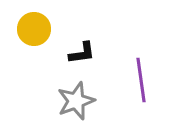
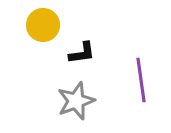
yellow circle: moved 9 px right, 4 px up
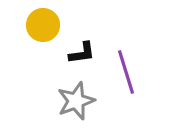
purple line: moved 15 px left, 8 px up; rotated 9 degrees counterclockwise
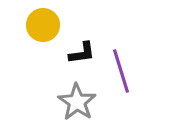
purple line: moved 5 px left, 1 px up
gray star: moved 1 px right, 1 px down; rotated 18 degrees counterclockwise
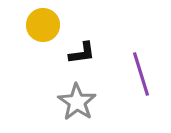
purple line: moved 20 px right, 3 px down
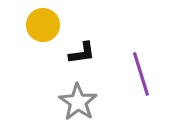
gray star: moved 1 px right
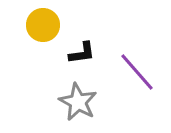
purple line: moved 4 px left, 2 px up; rotated 24 degrees counterclockwise
gray star: rotated 6 degrees counterclockwise
